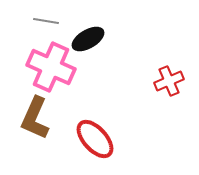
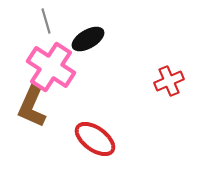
gray line: rotated 65 degrees clockwise
pink cross: rotated 9 degrees clockwise
brown L-shape: moved 3 px left, 12 px up
red ellipse: rotated 12 degrees counterclockwise
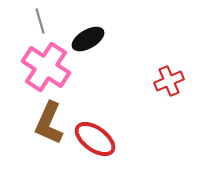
gray line: moved 6 px left
pink cross: moved 5 px left
brown L-shape: moved 17 px right, 17 px down
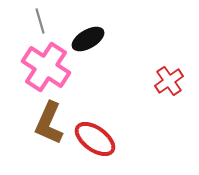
red cross: rotated 12 degrees counterclockwise
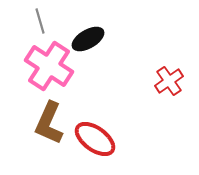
pink cross: moved 3 px right, 1 px up
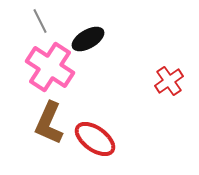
gray line: rotated 10 degrees counterclockwise
pink cross: moved 1 px right, 1 px down
